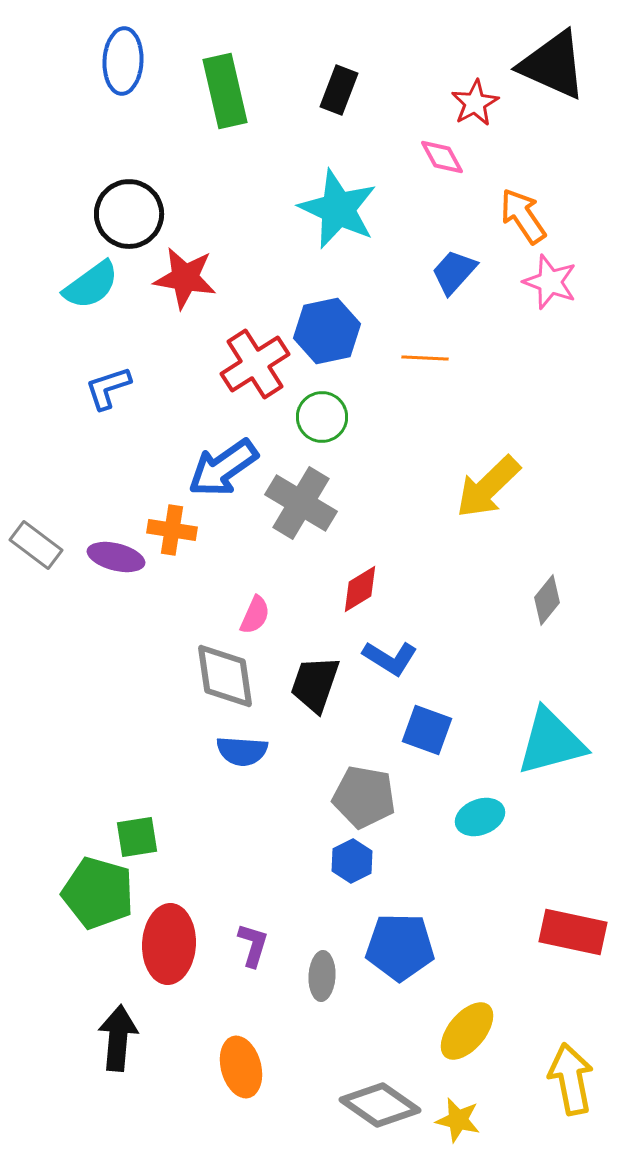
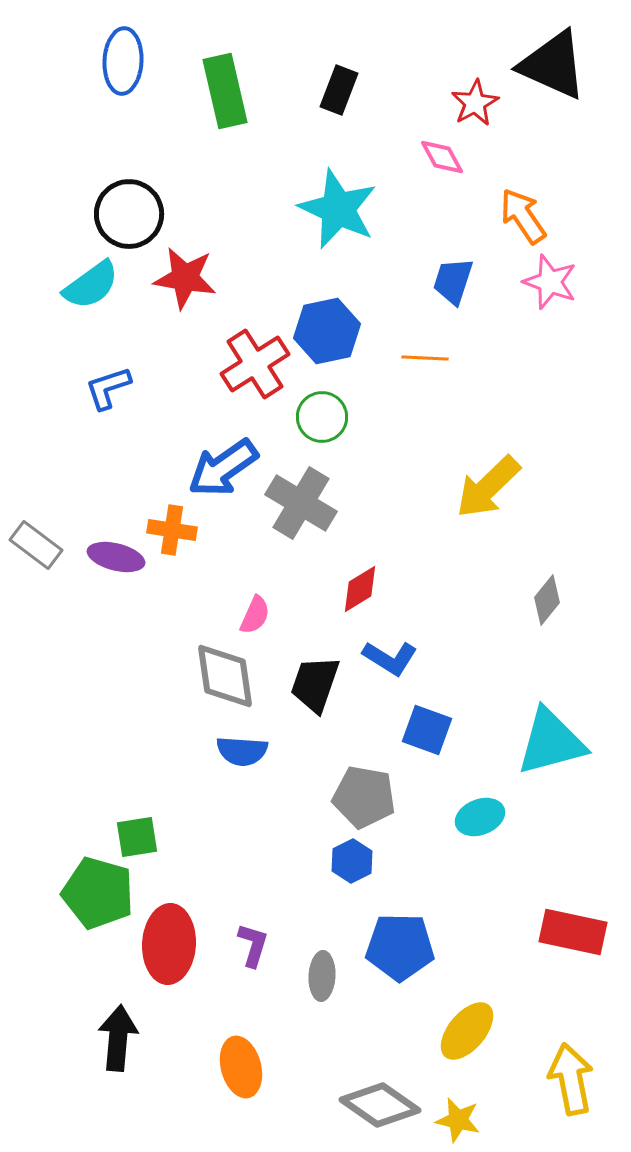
blue trapezoid at (454, 272): moved 1 px left, 9 px down; rotated 24 degrees counterclockwise
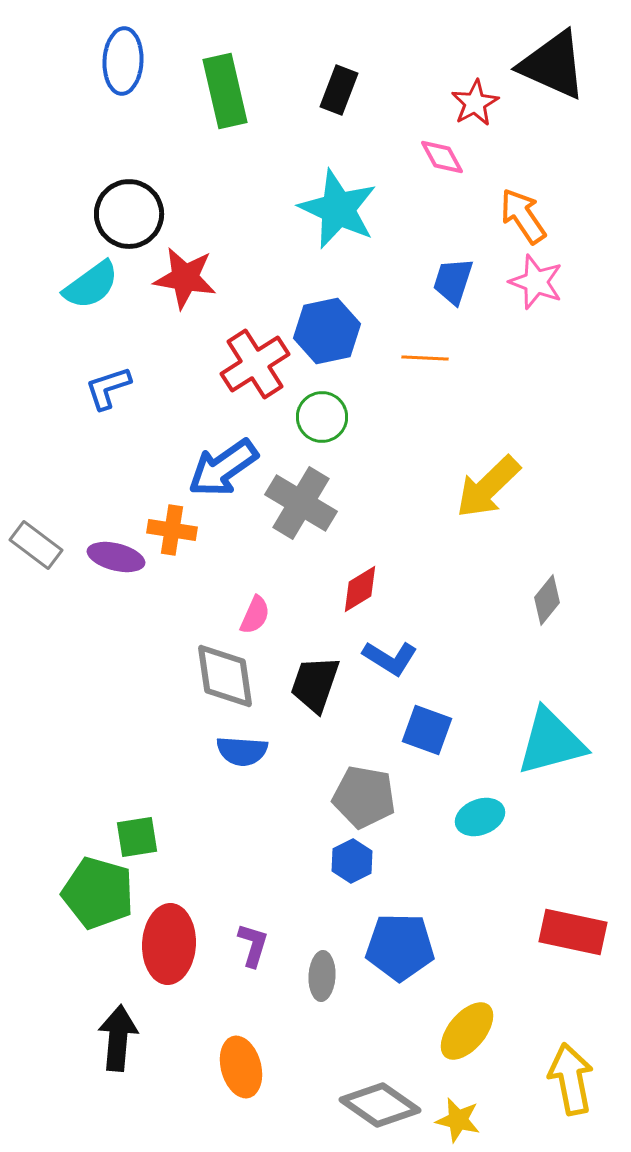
pink star at (550, 282): moved 14 px left
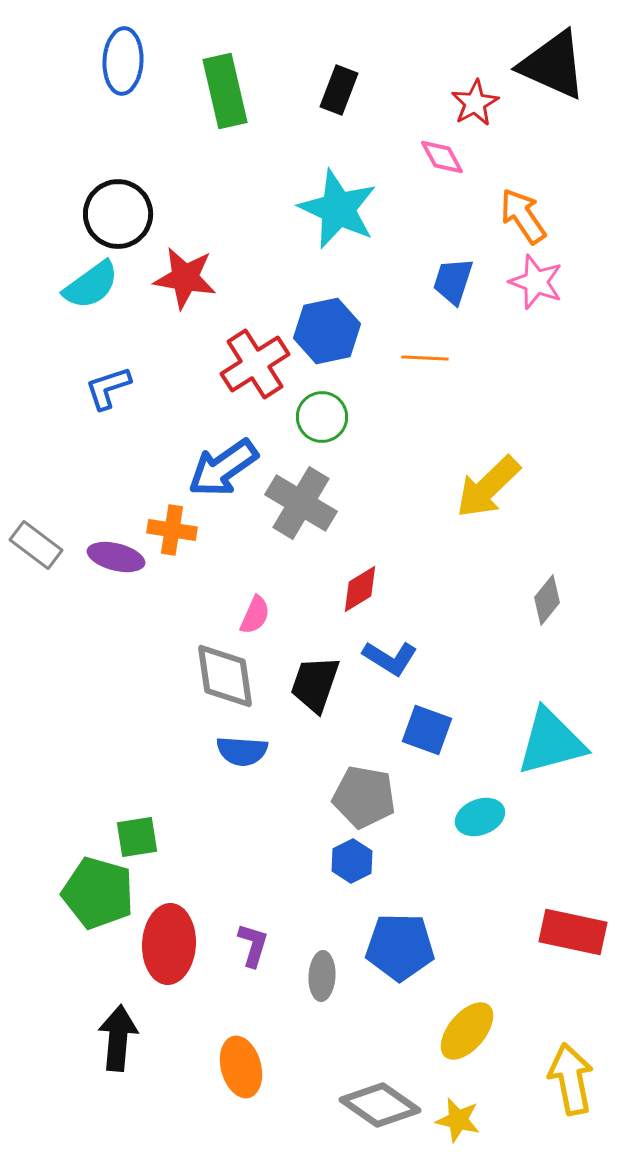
black circle at (129, 214): moved 11 px left
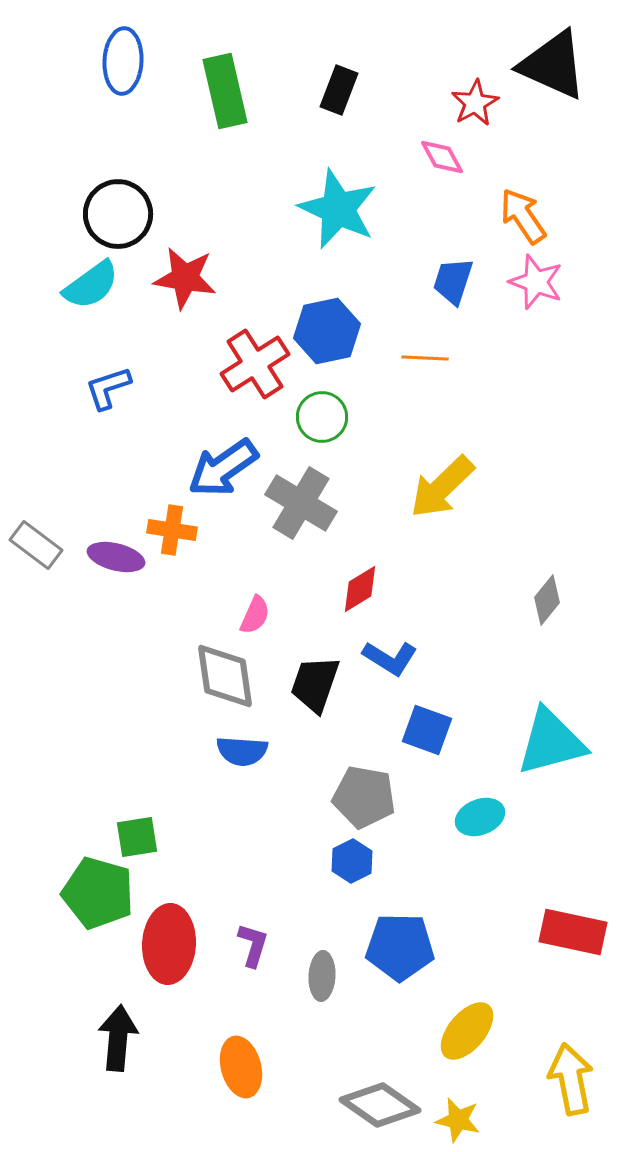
yellow arrow at (488, 487): moved 46 px left
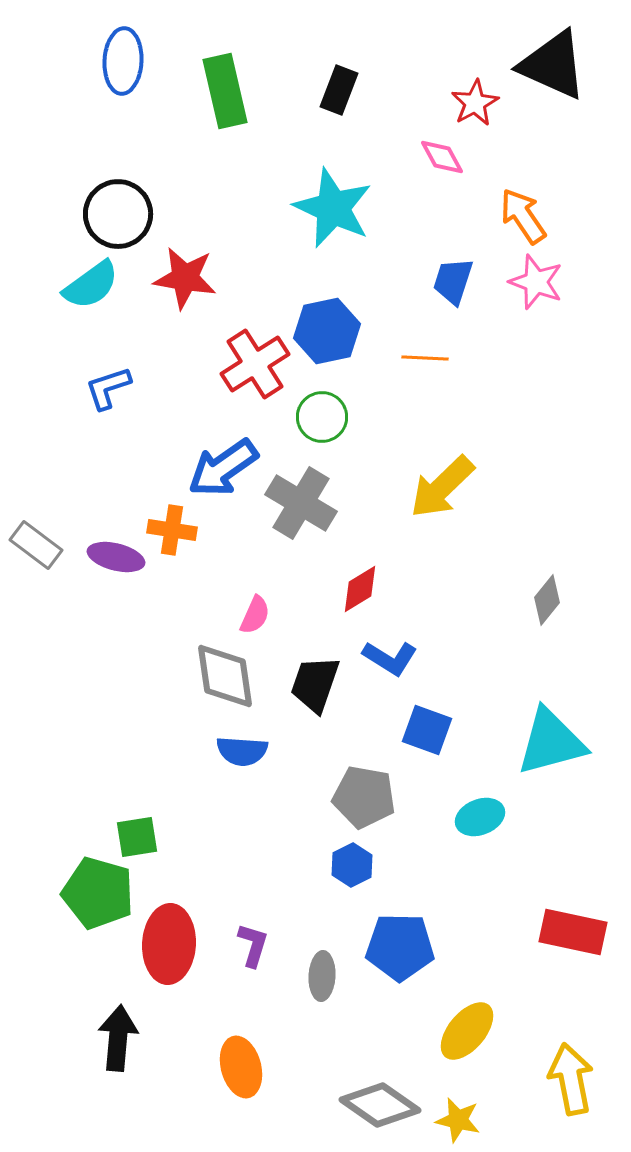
cyan star at (338, 209): moved 5 px left, 1 px up
blue hexagon at (352, 861): moved 4 px down
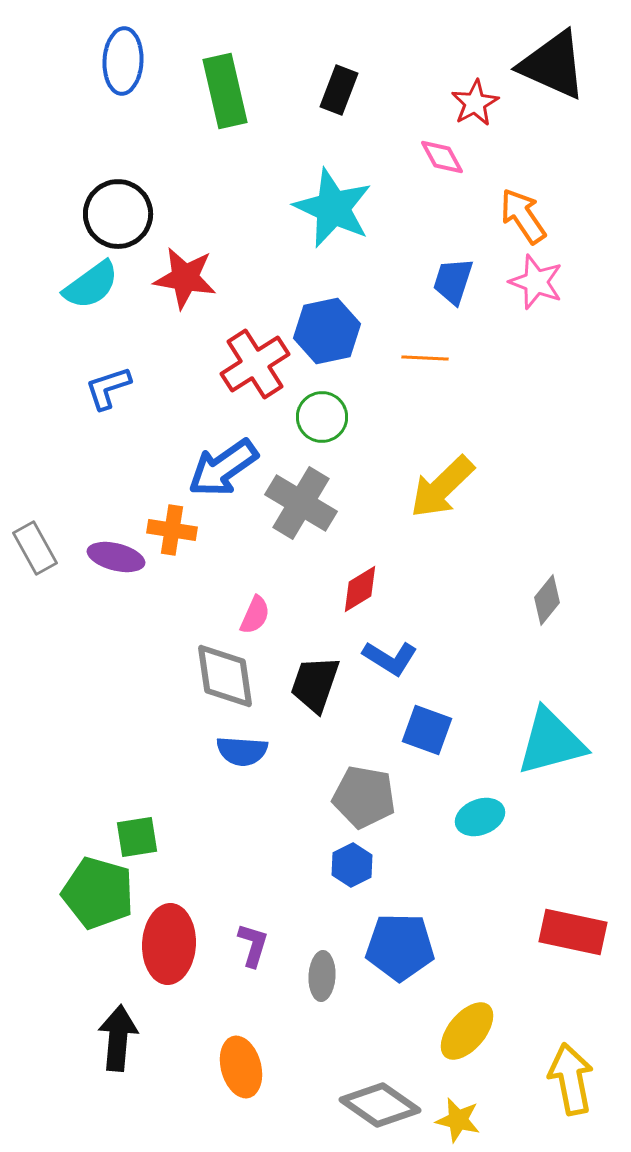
gray rectangle at (36, 545): moved 1 px left, 3 px down; rotated 24 degrees clockwise
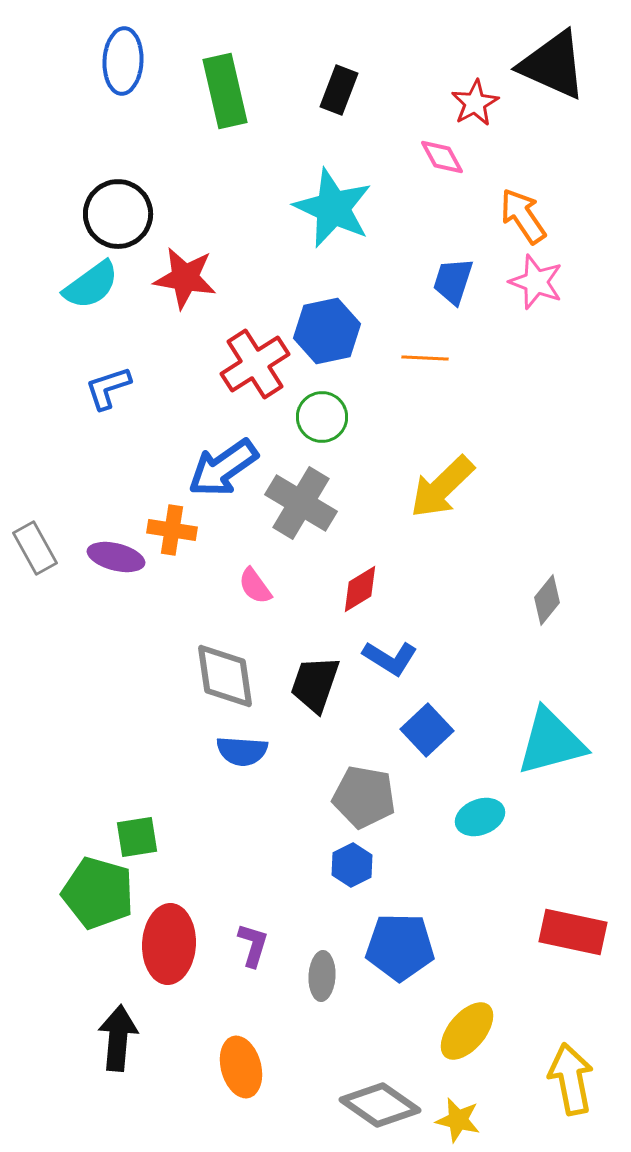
pink semicircle at (255, 615): moved 29 px up; rotated 120 degrees clockwise
blue square at (427, 730): rotated 27 degrees clockwise
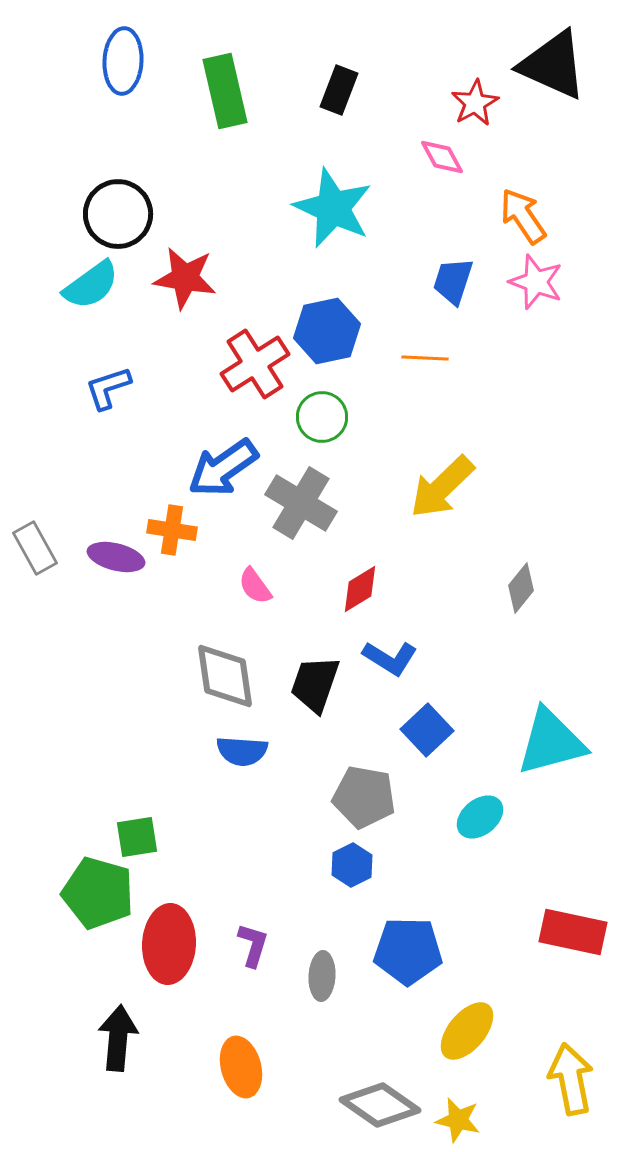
gray diamond at (547, 600): moved 26 px left, 12 px up
cyan ellipse at (480, 817): rotated 18 degrees counterclockwise
blue pentagon at (400, 947): moved 8 px right, 4 px down
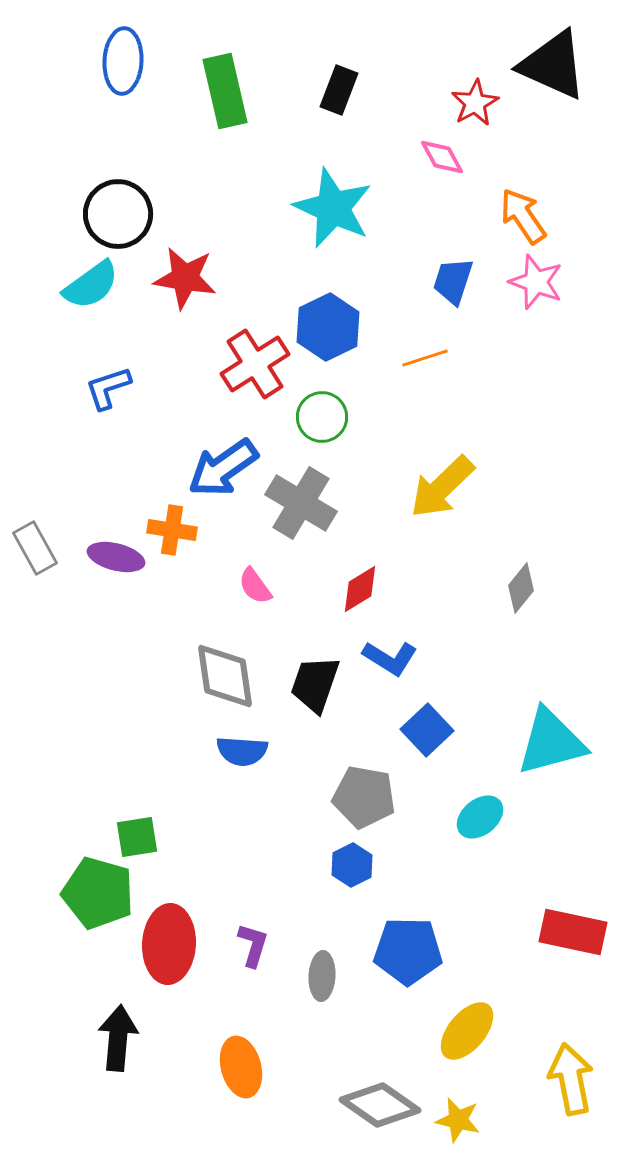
blue hexagon at (327, 331): moved 1 px right, 4 px up; rotated 14 degrees counterclockwise
orange line at (425, 358): rotated 21 degrees counterclockwise
